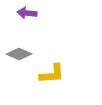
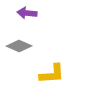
gray diamond: moved 8 px up
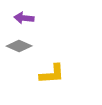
purple arrow: moved 3 px left, 5 px down
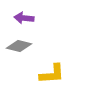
gray diamond: rotated 10 degrees counterclockwise
